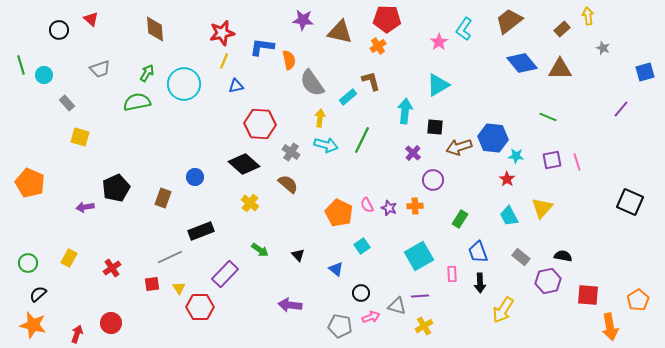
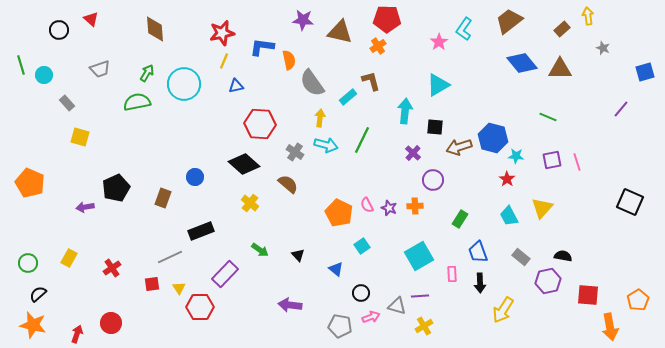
blue hexagon at (493, 138): rotated 8 degrees clockwise
gray cross at (291, 152): moved 4 px right
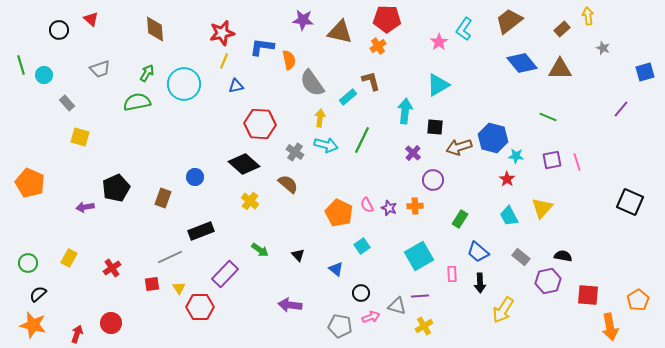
yellow cross at (250, 203): moved 2 px up
blue trapezoid at (478, 252): rotated 30 degrees counterclockwise
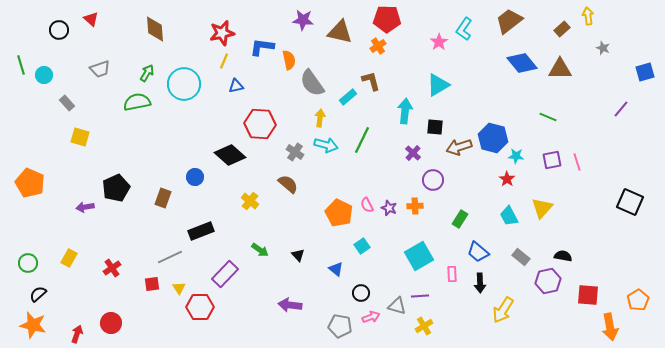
black diamond at (244, 164): moved 14 px left, 9 px up
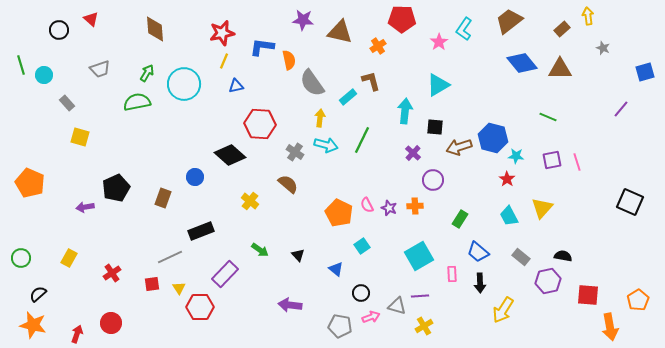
red pentagon at (387, 19): moved 15 px right
green circle at (28, 263): moved 7 px left, 5 px up
red cross at (112, 268): moved 5 px down
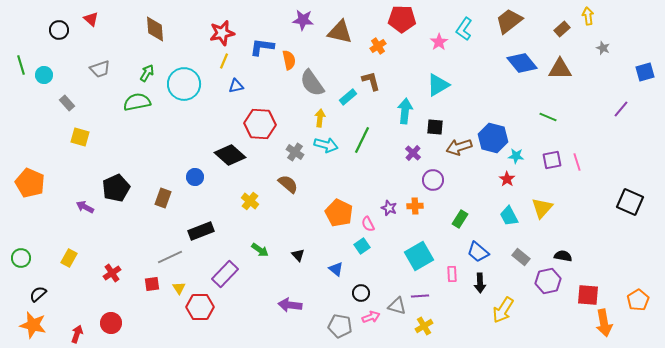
pink semicircle at (367, 205): moved 1 px right, 19 px down
purple arrow at (85, 207): rotated 36 degrees clockwise
orange arrow at (610, 327): moved 6 px left, 4 px up
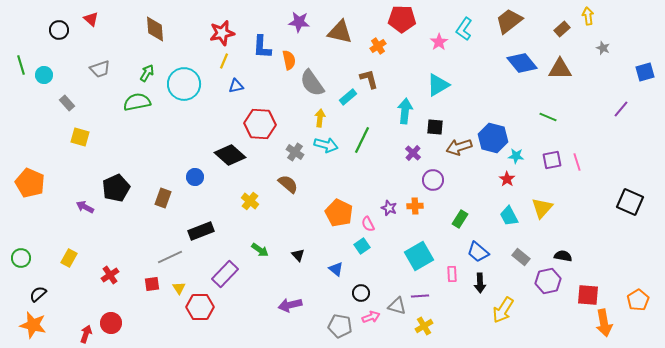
purple star at (303, 20): moved 4 px left, 2 px down
blue L-shape at (262, 47): rotated 95 degrees counterclockwise
brown L-shape at (371, 81): moved 2 px left, 2 px up
red cross at (112, 273): moved 2 px left, 2 px down
purple arrow at (290, 305): rotated 20 degrees counterclockwise
red arrow at (77, 334): moved 9 px right
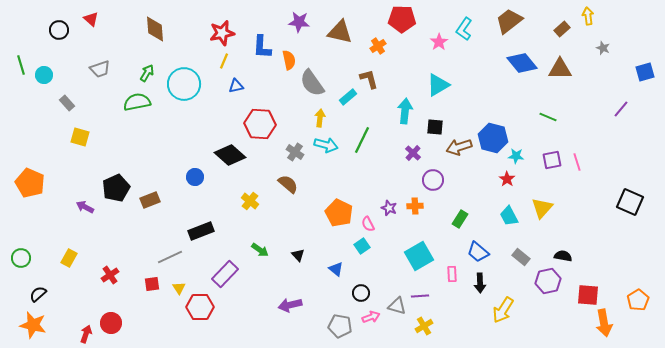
brown rectangle at (163, 198): moved 13 px left, 2 px down; rotated 48 degrees clockwise
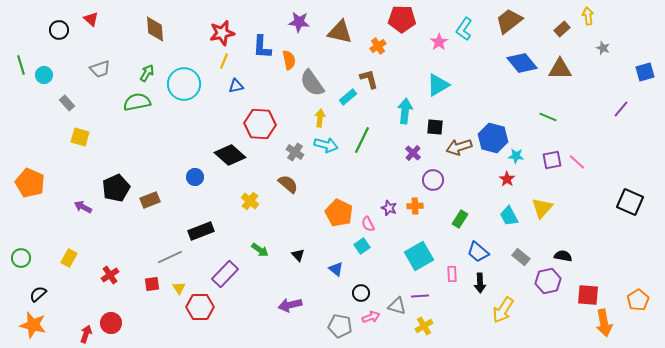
pink line at (577, 162): rotated 30 degrees counterclockwise
purple arrow at (85, 207): moved 2 px left
